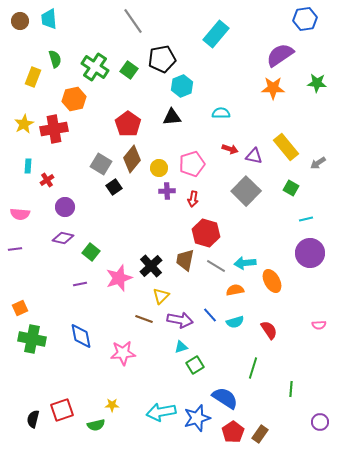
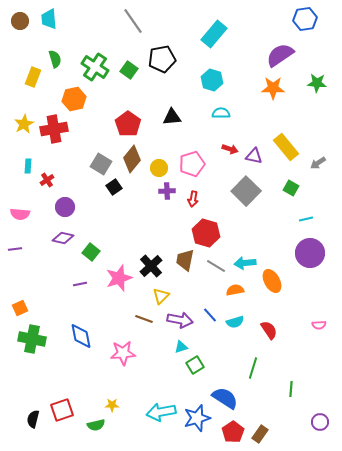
cyan rectangle at (216, 34): moved 2 px left
cyan hexagon at (182, 86): moved 30 px right, 6 px up; rotated 20 degrees counterclockwise
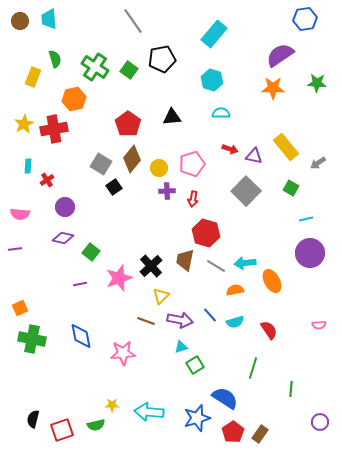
brown line at (144, 319): moved 2 px right, 2 px down
red square at (62, 410): moved 20 px down
cyan arrow at (161, 412): moved 12 px left; rotated 16 degrees clockwise
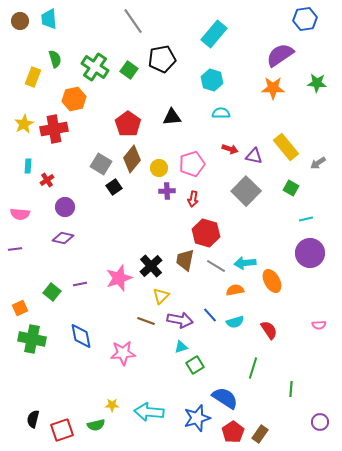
green square at (91, 252): moved 39 px left, 40 px down
